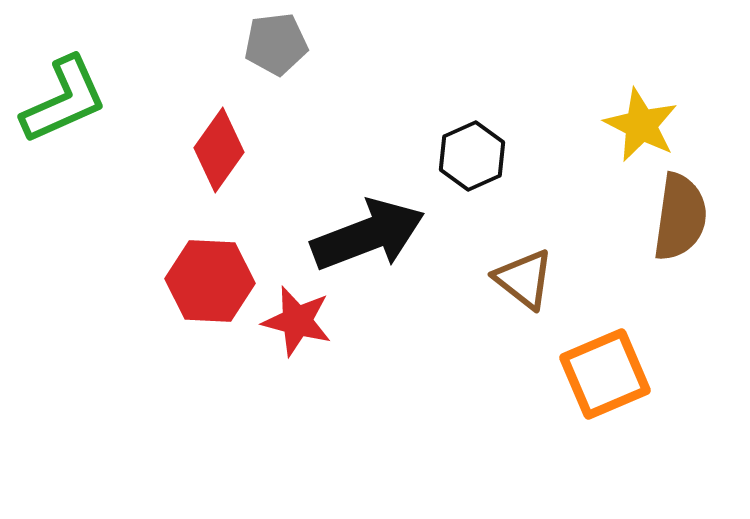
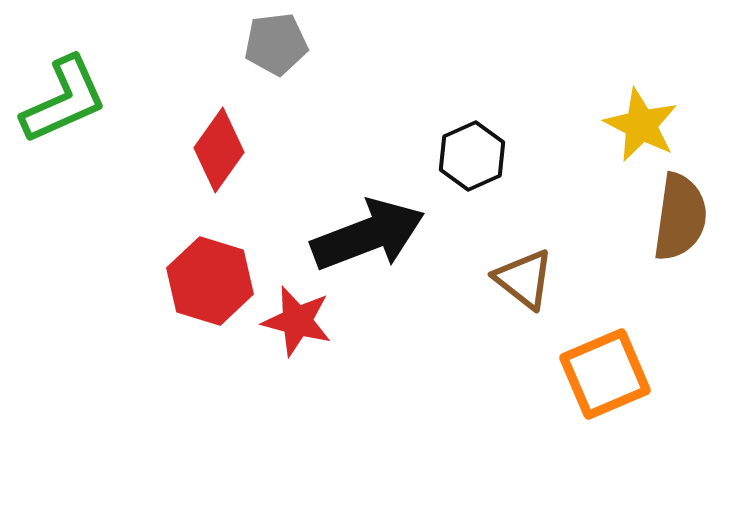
red hexagon: rotated 14 degrees clockwise
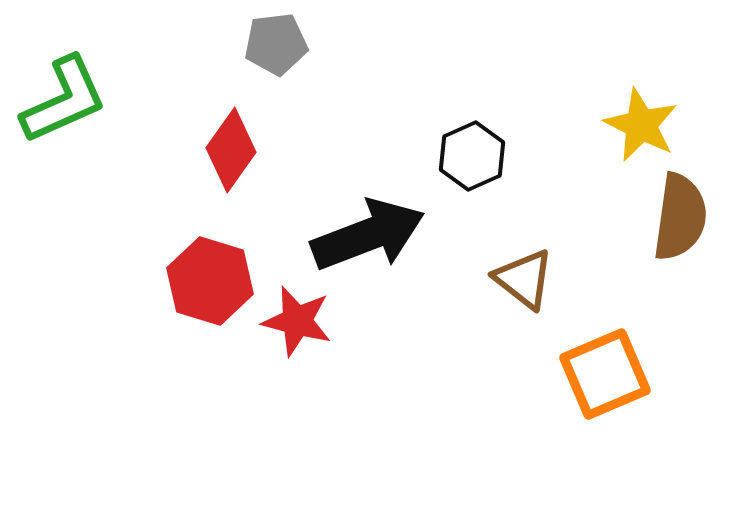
red diamond: moved 12 px right
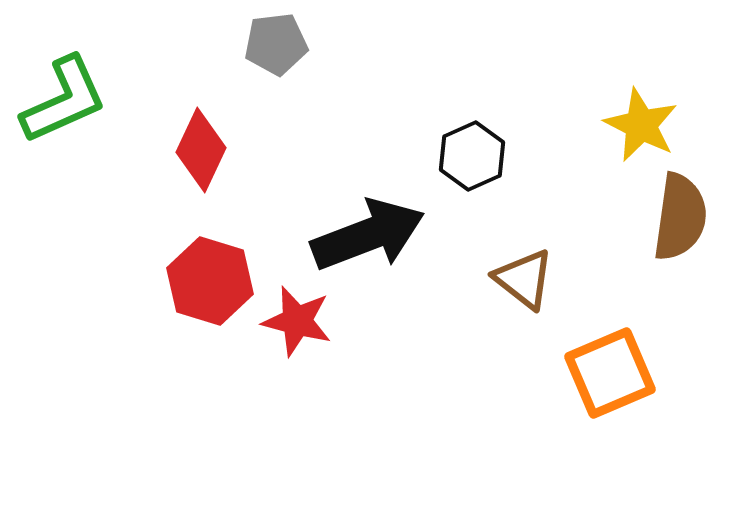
red diamond: moved 30 px left; rotated 10 degrees counterclockwise
orange square: moved 5 px right, 1 px up
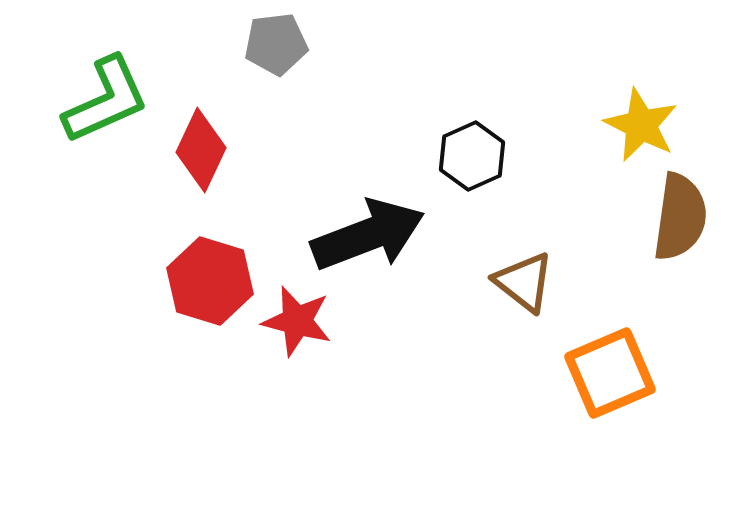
green L-shape: moved 42 px right
brown triangle: moved 3 px down
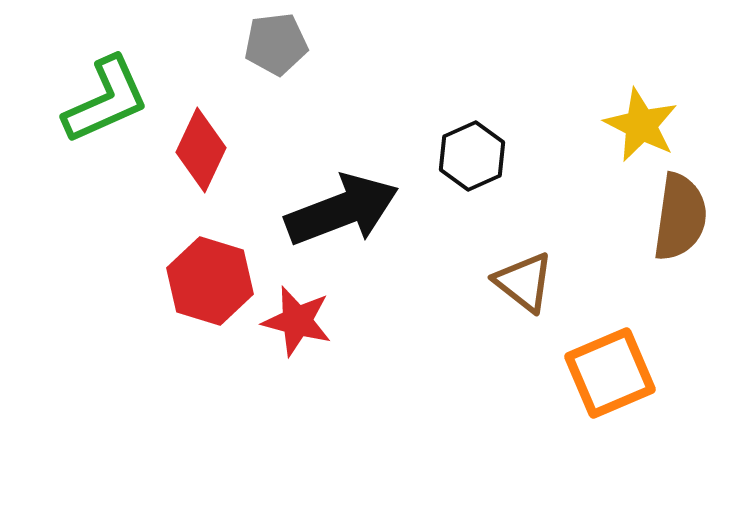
black arrow: moved 26 px left, 25 px up
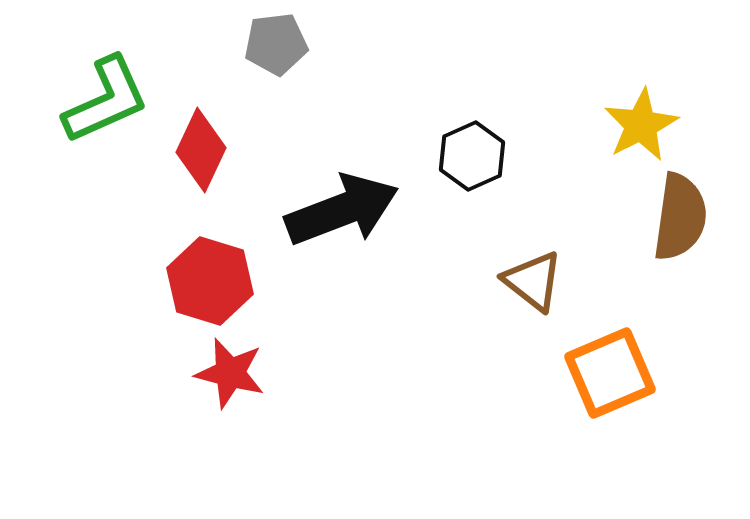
yellow star: rotated 18 degrees clockwise
brown triangle: moved 9 px right, 1 px up
red star: moved 67 px left, 52 px down
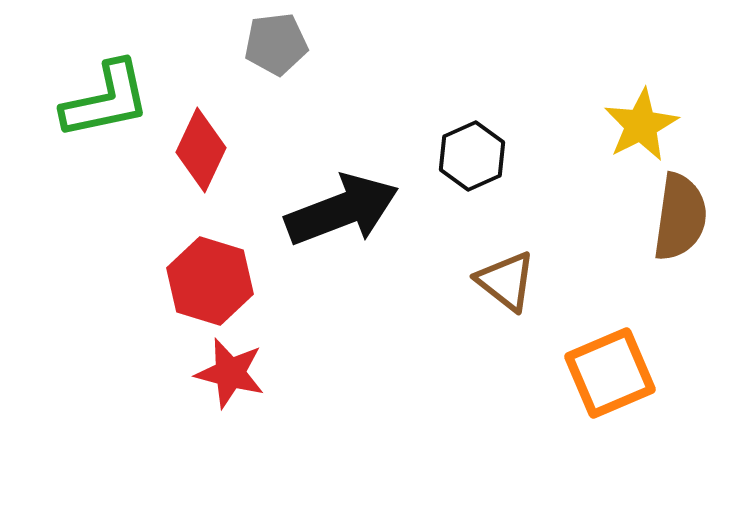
green L-shape: rotated 12 degrees clockwise
brown triangle: moved 27 px left
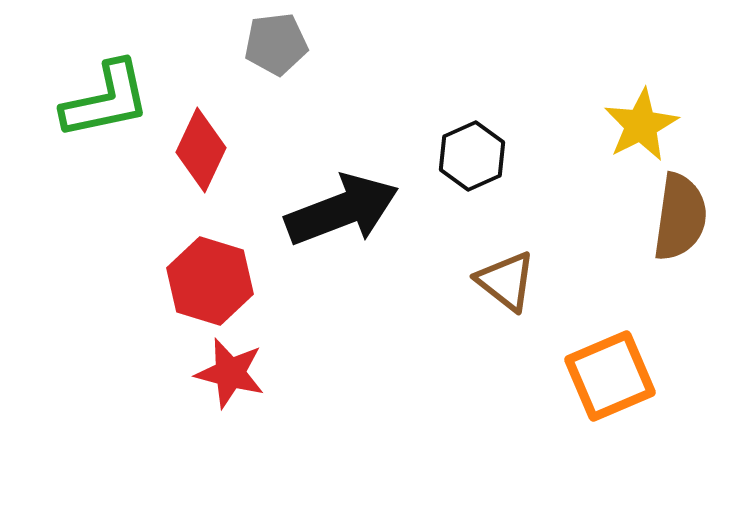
orange square: moved 3 px down
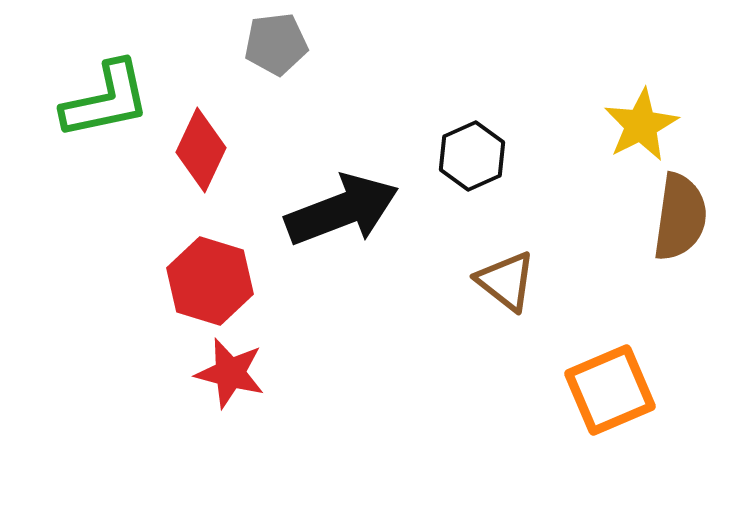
orange square: moved 14 px down
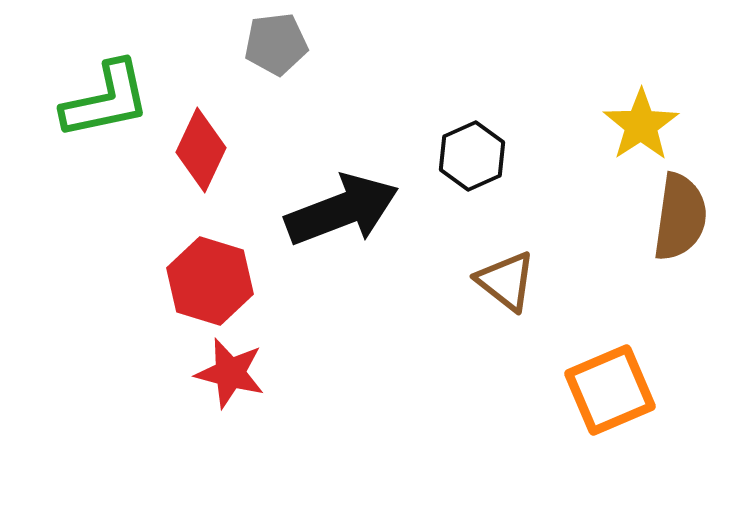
yellow star: rotated 6 degrees counterclockwise
